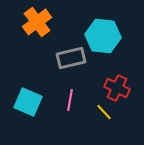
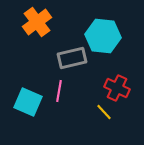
gray rectangle: moved 1 px right
pink line: moved 11 px left, 9 px up
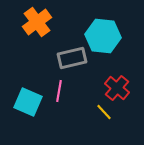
red cross: rotated 15 degrees clockwise
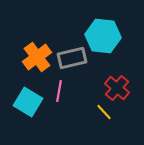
orange cross: moved 35 px down
cyan square: rotated 8 degrees clockwise
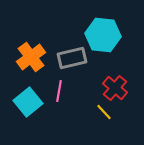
cyan hexagon: moved 1 px up
orange cross: moved 6 px left
red cross: moved 2 px left
cyan square: rotated 20 degrees clockwise
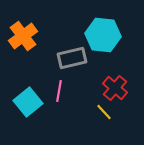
orange cross: moved 8 px left, 21 px up
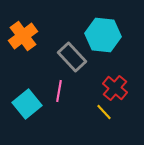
gray rectangle: moved 1 px up; rotated 60 degrees clockwise
cyan square: moved 1 px left, 2 px down
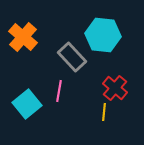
orange cross: moved 1 px down; rotated 12 degrees counterclockwise
yellow line: rotated 48 degrees clockwise
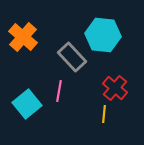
yellow line: moved 2 px down
